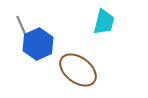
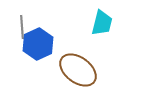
cyan trapezoid: moved 2 px left, 1 px down
gray line: rotated 20 degrees clockwise
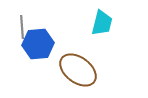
blue hexagon: rotated 20 degrees clockwise
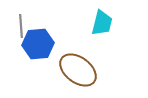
gray line: moved 1 px left, 1 px up
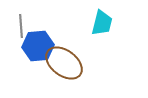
blue hexagon: moved 2 px down
brown ellipse: moved 14 px left, 7 px up
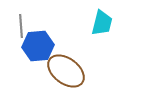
brown ellipse: moved 2 px right, 8 px down
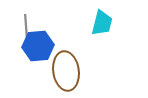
gray line: moved 5 px right
brown ellipse: rotated 45 degrees clockwise
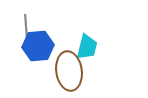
cyan trapezoid: moved 15 px left, 24 px down
brown ellipse: moved 3 px right
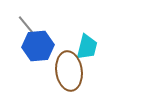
gray line: moved 1 px right; rotated 35 degrees counterclockwise
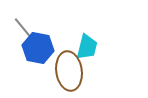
gray line: moved 4 px left, 2 px down
blue hexagon: moved 2 px down; rotated 16 degrees clockwise
